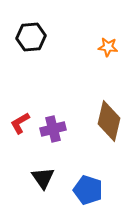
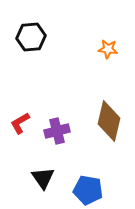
orange star: moved 2 px down
purple cross: moved 4 px right, 2 px down
blue pentagon: rotated 8 degrees counterclockwise
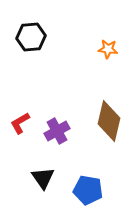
purple cross: rotated 15 degrees counterclockwise
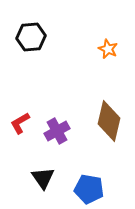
orange star: rotated 18 degrees clockwise
blue pentagon: moved 1 px right, 1 px up
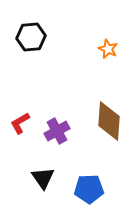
brown diamond: rotated 9 degrees counterclockwise
blue pentagon: rotated 12 degrees counterclockwise
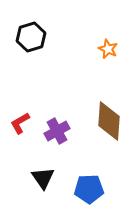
black hexagon: rotated 12 degrees counterclockwise
